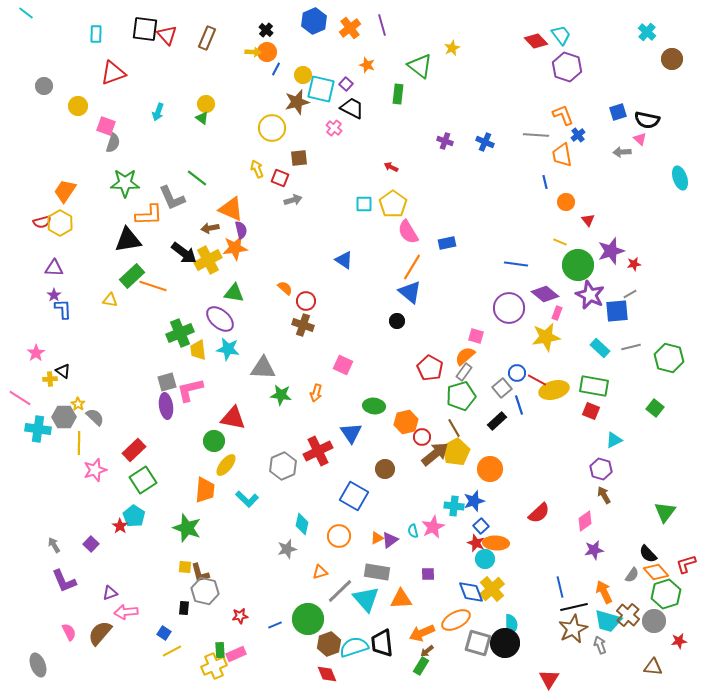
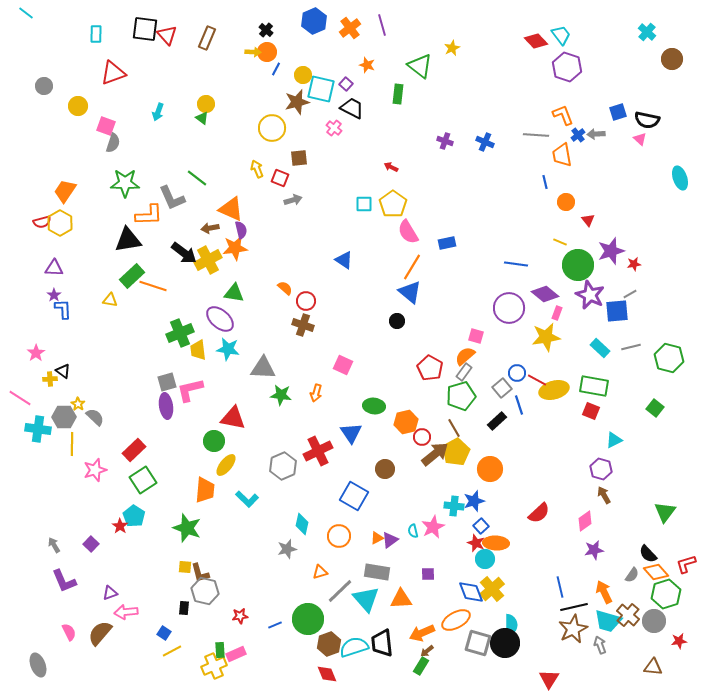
gray arrow at (622, 152): moved 26 px left, 18 px up
yellow line at (79, 443): moved 7 px left, 1 px down
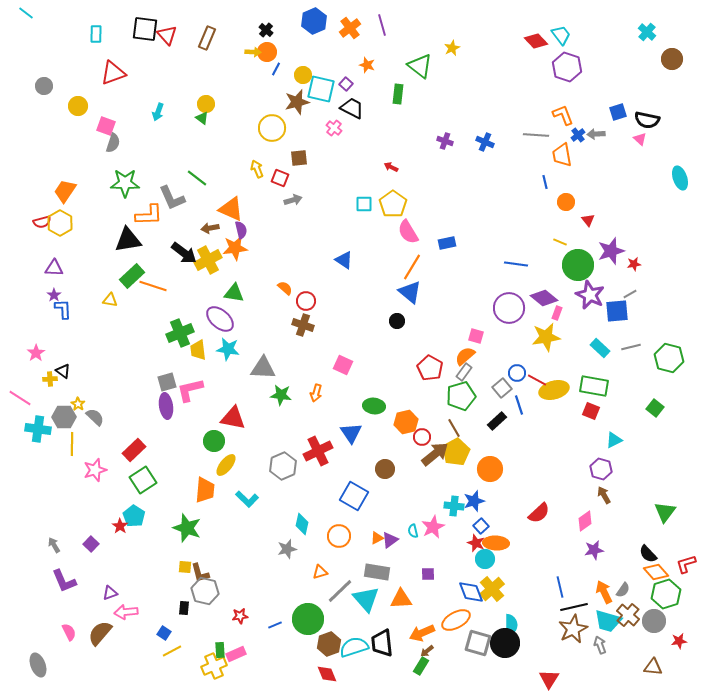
purple diamond at (545, 294): moved 1 px left, 4 px down
gray semicircle at (632, 575): moved 9 px left, 15 px down
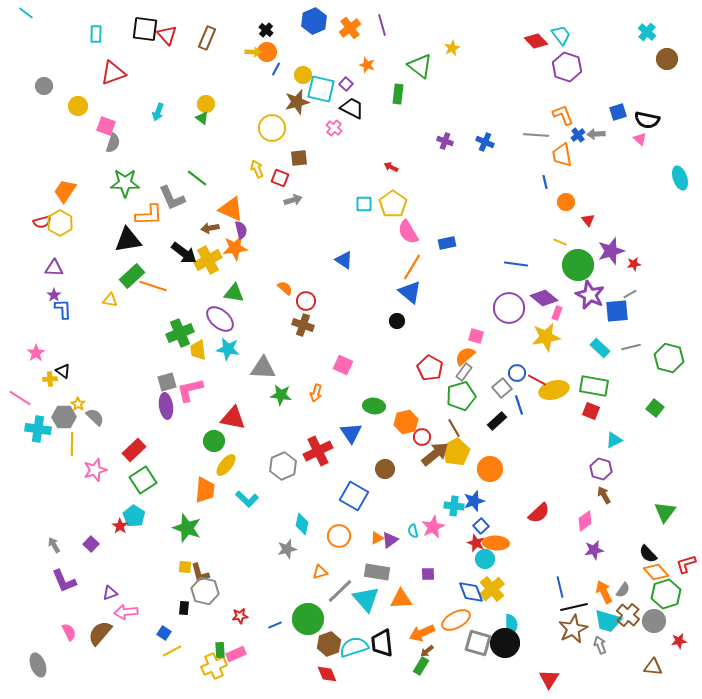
brown circle at (672, 59): moved 5 px left
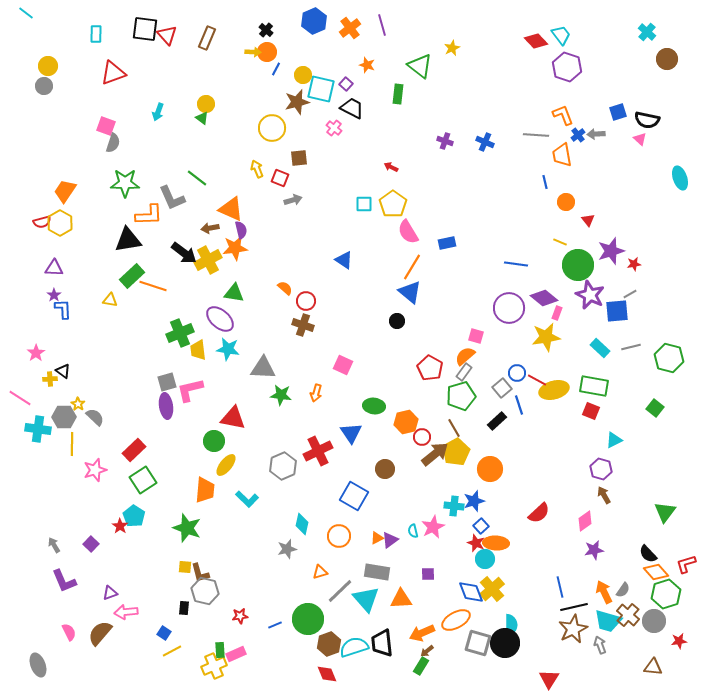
yellow circle at (78, 106): moved 30 px left, 40 px up
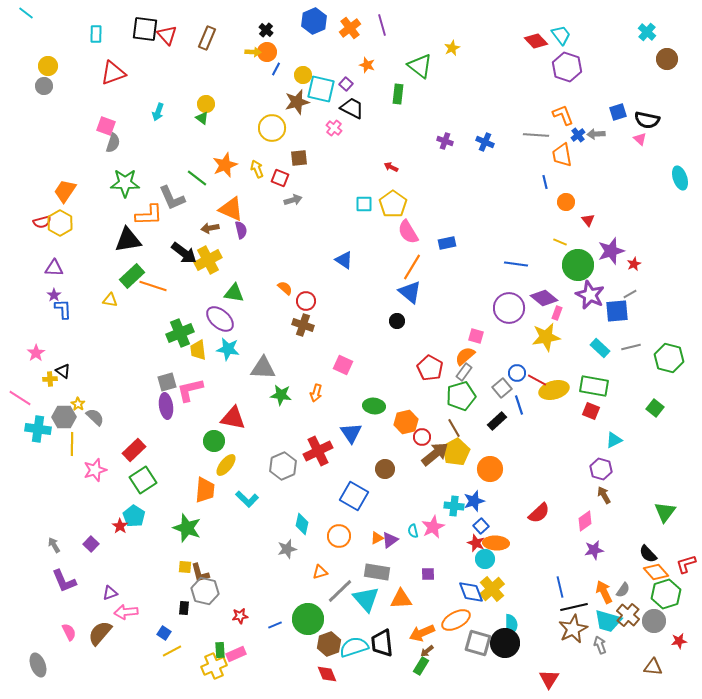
orange star at (235, 248): moved 10 px left, 83 px up; rotated 15 degrees counterclockwise
red star at (634, 264): rotated 16 degrees counterclockwise
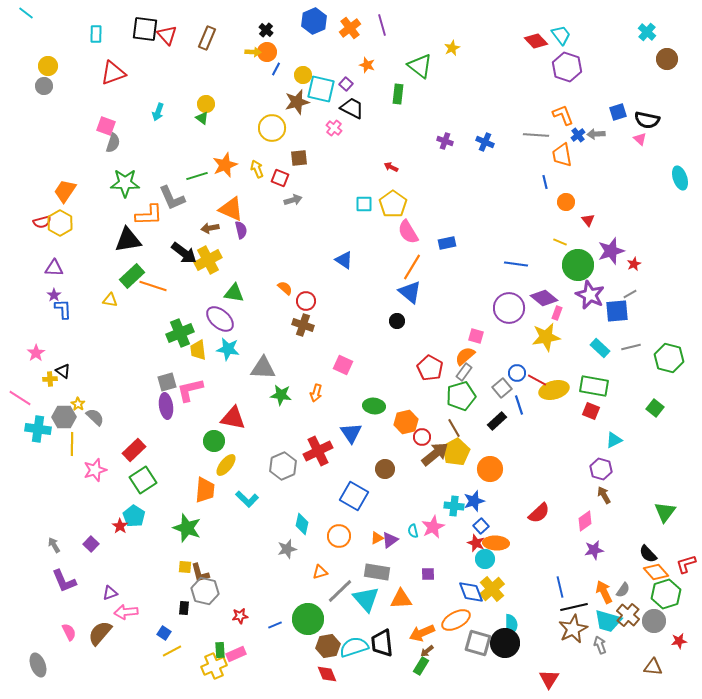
green line at (197, 178): moved 2 px up; rotated 55 degrees counterclockwise
brown hexagon at (329, 644): moved 1 px left, 2 px down; rotated 10 degrees clockwise
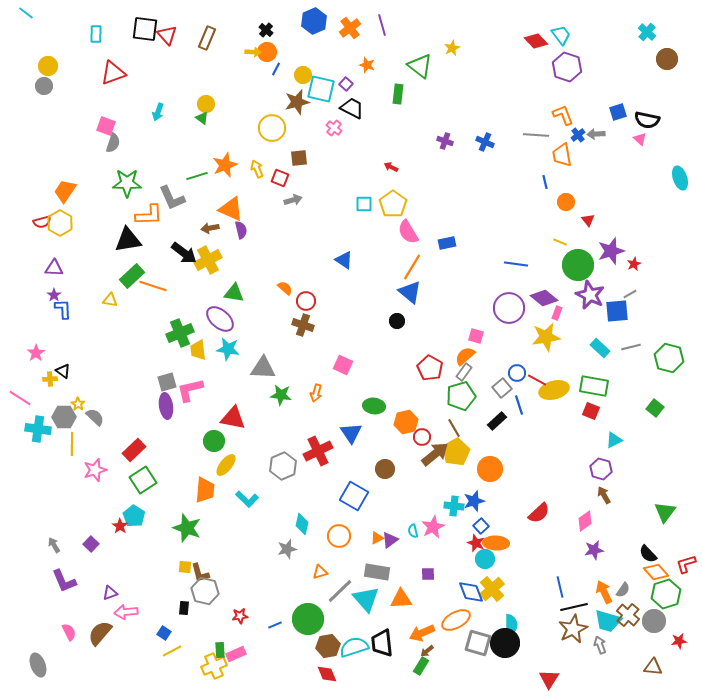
green star at (125, 183): moved 2 px right
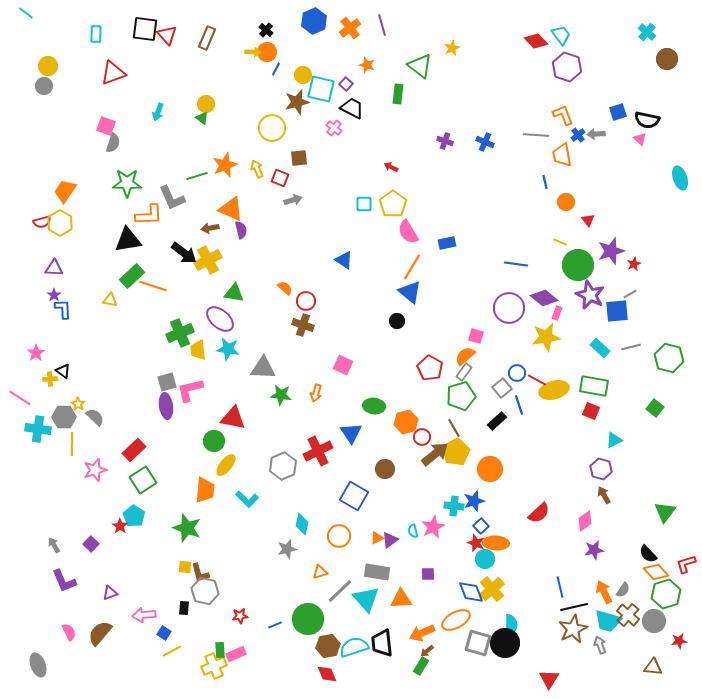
pink arrow at (126, 612): moved 18 px right, 3 px down
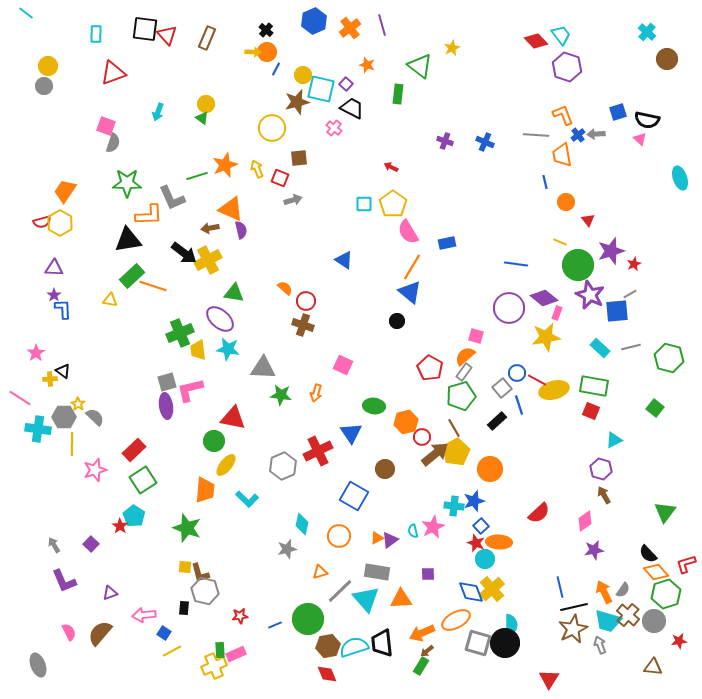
orange ellipse at (496, 543): moved 3 px right, 1 px up
